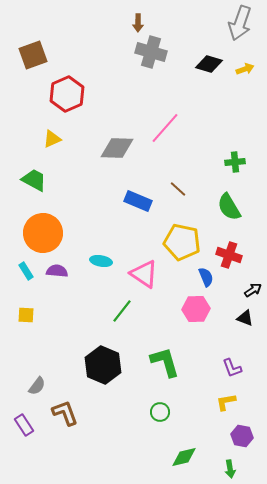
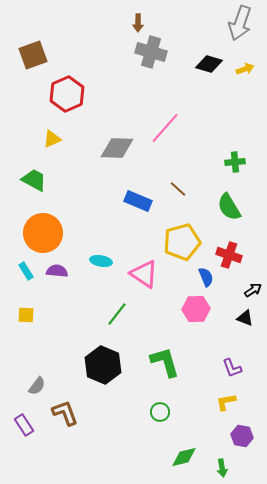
yellow pentagon: rotated 27 degrees counterclockwise
green line: moved 5 px left, 3 px down
green arrow: moved 8 px left, 1 px up
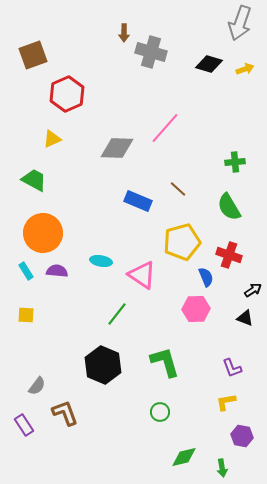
brown arrow: moved 14 px left, 10 px down
pink triangle: moved 2 px left, 1 px down
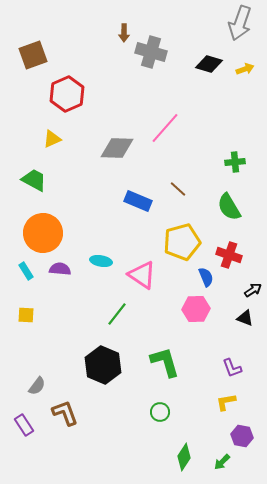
purple semicircle: moved 3 px right, 2 px up
green diamond: rotated 44 degrees counterclockwise
green arrow: moved 6 px up; rotated 54 degrees clockwise
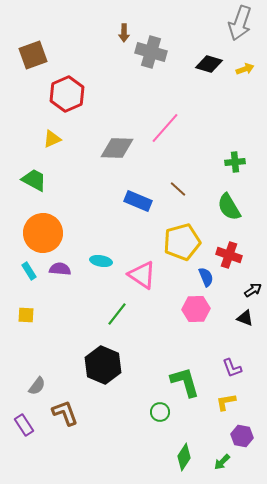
cyan rectangle: moved 3 px right
green L-shape: moved 20 px right, 20 px down
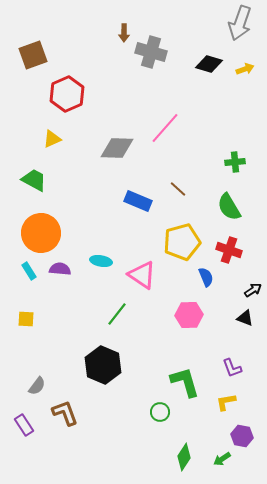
orange circle: moved 2 px left
red cross: moved 5 px up
pink hexagon: moved 7 px left, 6 px down
yellow square: moved 4 px down
green arrow: moved 3 px up; rotated 12 degrees clockwise
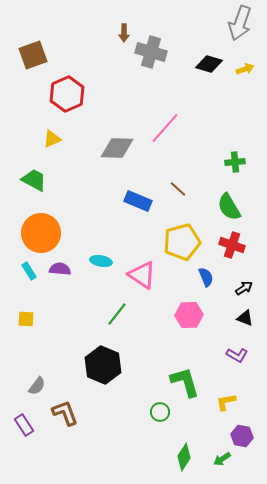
red cross: moved 3 px right, 5 px up
black arrow: moved 9 px left, 2 px up
purple L-shape: moved 5 px right, 13 px up; rotated 40 degrees counterclockwise
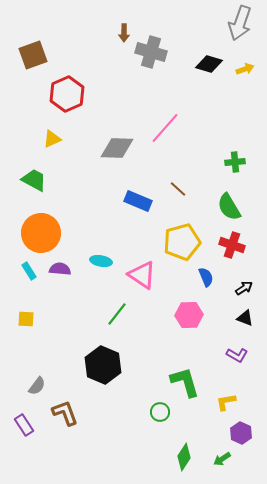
purple hexagon: moved 1 px left, 3 px up; rotated 15 degrees clockwise
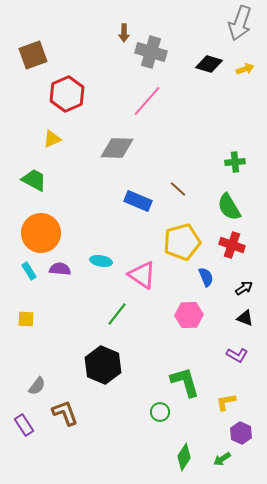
pink line: moved 18 px left, 27 px up
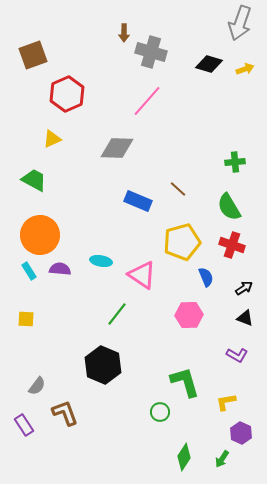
orange circle: moved 1 px left, 2 px down
green arrow: rotated 24 degrees counterclockwise
